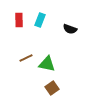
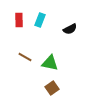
black semicircle: rotated 48 degrees counterclockwise
brown line: moved 1 px left, 1 px up; rotated 56 degrees clockwise
green triangle: moved 3 px right, 1 px up
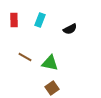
red rectangle: moved 5 px left
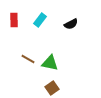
cyan rectangle: rotated 16 degrees clockwise
black semicircle: moved 1 px right, 5 px up
brown line: moved 3 px right, 2 px down
